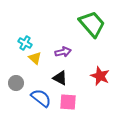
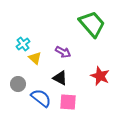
cyan cross: moved 2 px left, 1 px down; rotated 24 degrees clockwise
purple arrow: rotated 42 degrees clockwise
gray circle: moved 2 px right, 1 px down
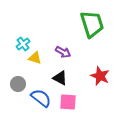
green trapezoid: rotated 24 degrees clockwise
yellow triangle: rotated 24 degrees counterclockwise
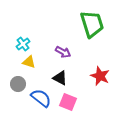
yellow triangle: moved 6 px left, 4 px down
pink square: rotated 18 degrees clockwise
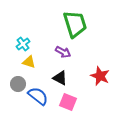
green trapezoid: moved 17 px left
blue semicircle: moved 3 px left, 2 px up
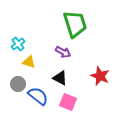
cyan cross: moved 5 px left
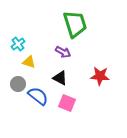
red star: rotated 18 degrees counterclockwise
pink square: moved 1 px left, 1 px down
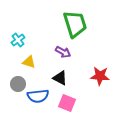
cyan cross: moved 4 px up
blue semicircle: rotated 135 degrees clockwise
